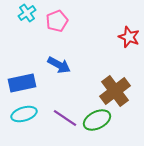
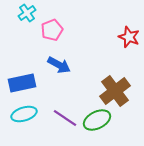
pink pentagon: moved 5 px left, 9 px down
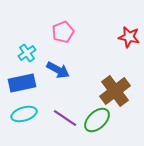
cyan cross: moved 40 px down
pink pentagon: moved 11 px right, 2 px down
red star: rotated 10 degrees counterclockwise
blue arrow: moved 1 px left, 5 px down
green ellipse: rotated 16 degrees counterclockwise
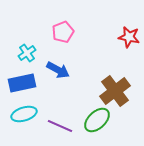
purple line: moved 5 px left, 8 px down; rotated 10 degrees counterclockwise
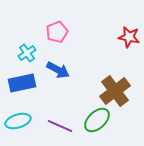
pink pentagon: moved 6 px left
cyan ellipse: moved 6 px left, 7 px down
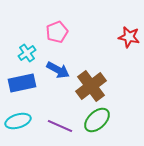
brown cross: moved 24 px left, 5 px up
